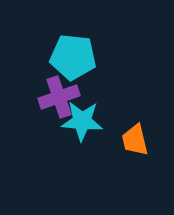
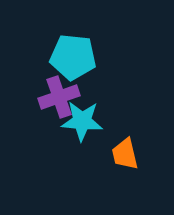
orange trapezoid: moved 10 px left, 14 px down
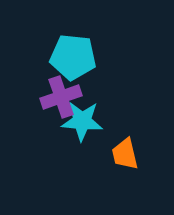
purple cross: moved 2 px right
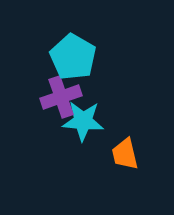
cyan pentagon: rotated 24 degrees clockwise
cyan star: moved 1 px right
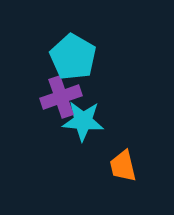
orange trapezoid: moved 2 px left, 12 px down
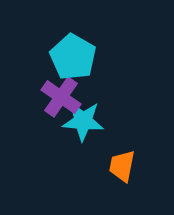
purple cross: rotated 36 degrees counterclockwise
orange trapezoid: moved 1 px left; rotated 24 degrees clockwise
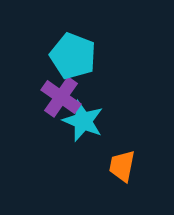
cyan pentagon: moved 1 px up; rotated 9 degrees counterclockwise
cyan star: rotated 18 degrees clockwise
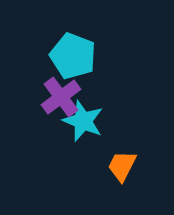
purple cross: rotated 18 degrees clockwise
orange trapezoid: rotated 16 degrees clockwise
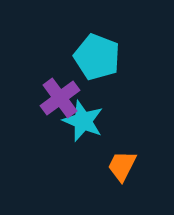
cyan pentagon: moved 24 px right, 1 px down
purple cross: moved 1 px left, 1 px down
